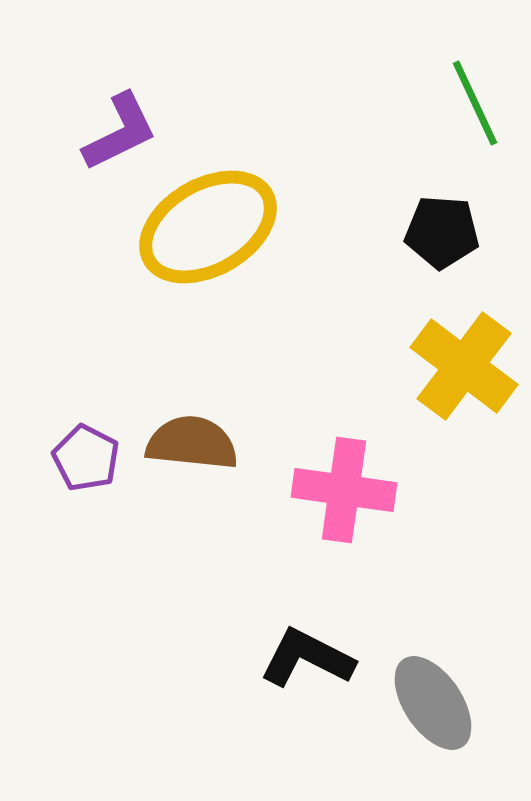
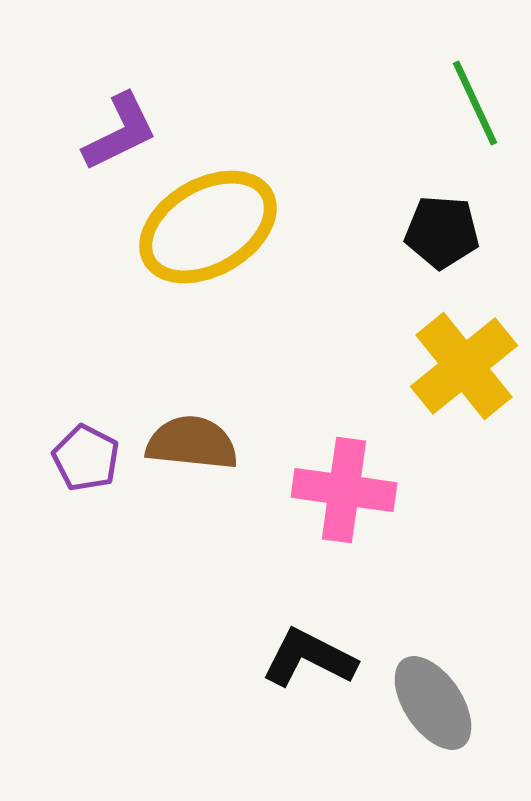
yellow cross: rotated 14 degrees clockwise
black L-shape: moved 2 px right
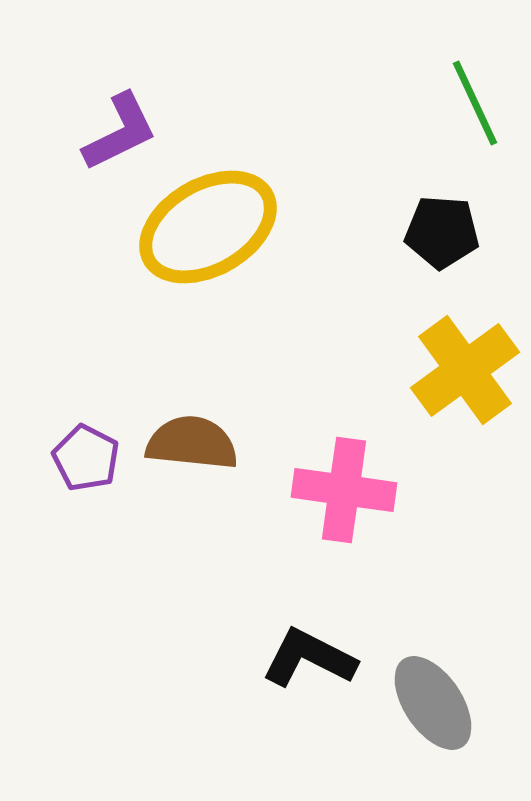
yellow cross: moved 1 px right, 4 px down; rotated 3 degrees clockwise
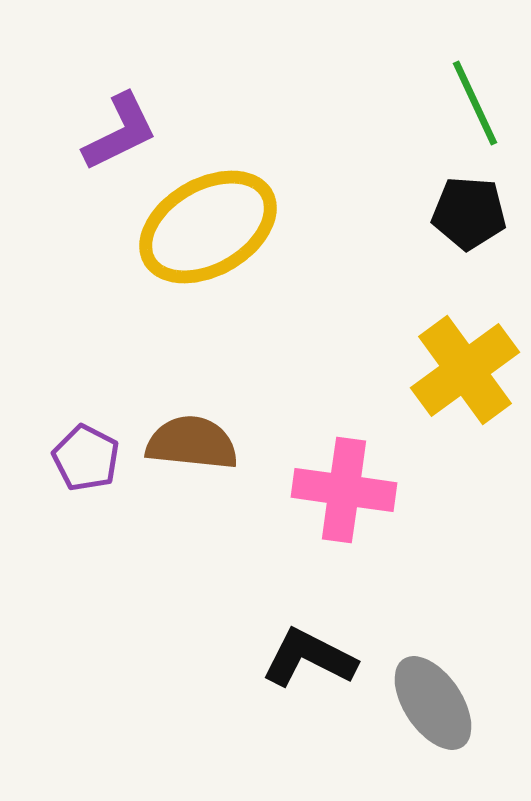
black pentagon: moved 27 px right, 19 px up
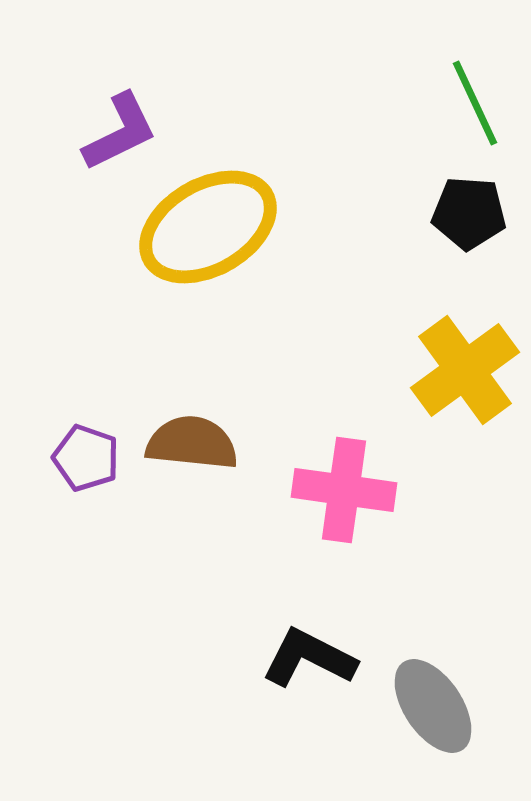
purple pentagon: rotated 8 degrees counterclockwise
gray ellipse: moved 3 px down
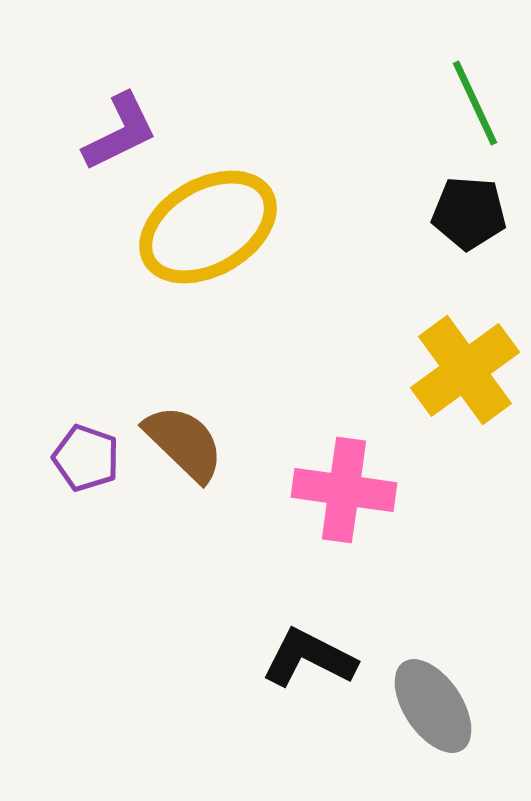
brown semicircle: moved 8 px left; rotated 38 degrees clockwise
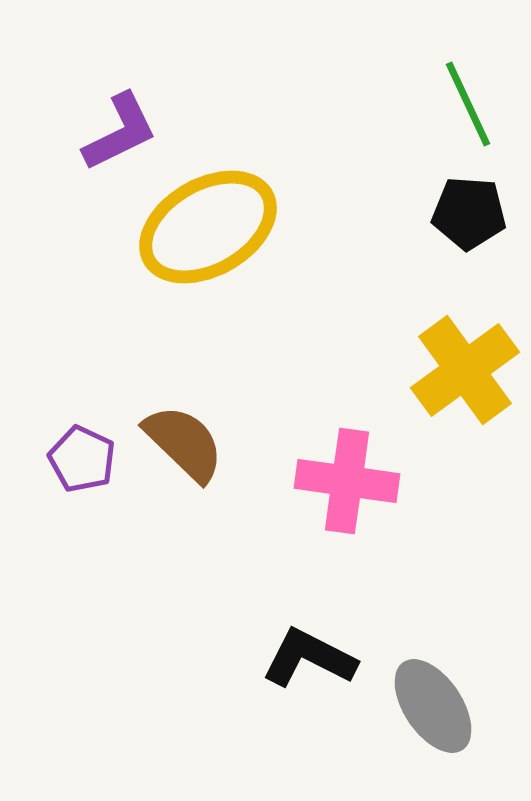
green line: moved 7 px left, 1 px down
purple pentagon: moved 4 px left, 1 px down; rotated 6 degrees clockwise
pink cross: moved 3 px right, 9 px up
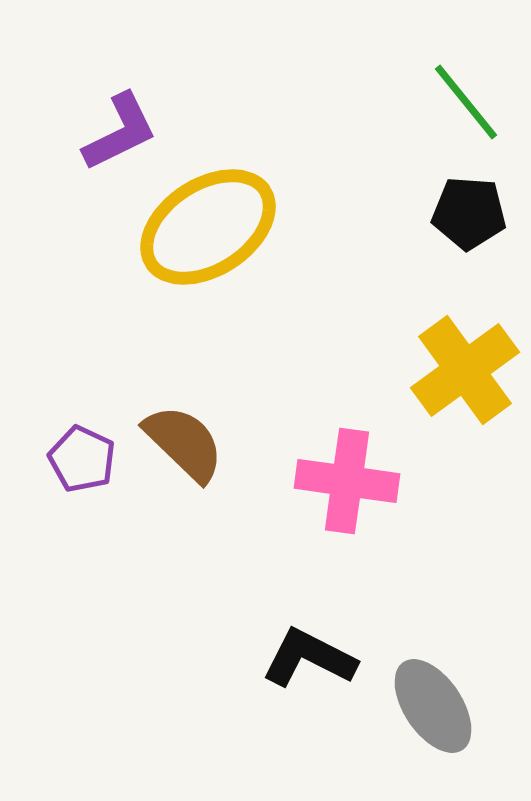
green line: moved 2 px left, 2 px up; rotated 14 degrees counterclockwise
yellow ellipse: rotated 3 degrees counterclockwise
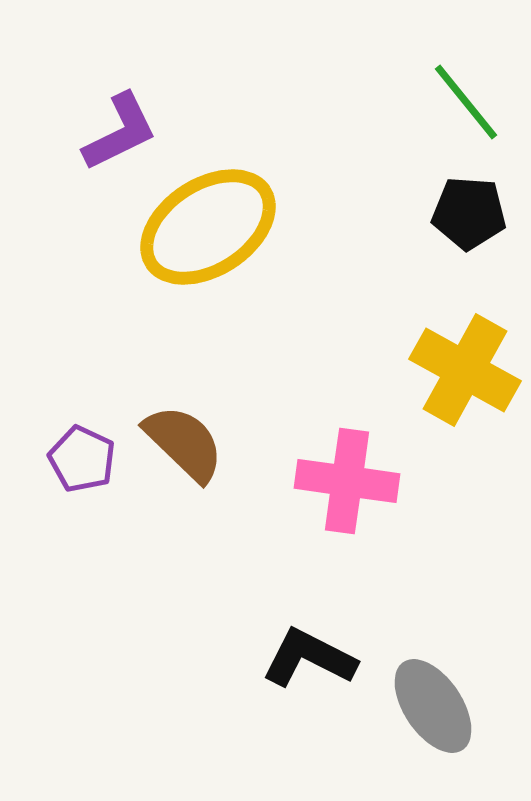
yellow cross: rotated 25 degrees counterclockwise
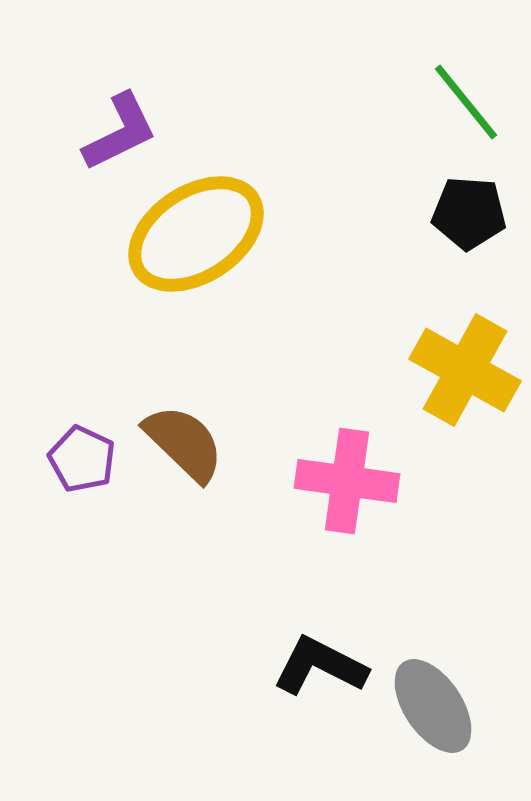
yellow ellipse: moved 12 px left, 7 px down
black L-shape: moved 11 px right, 8 px down
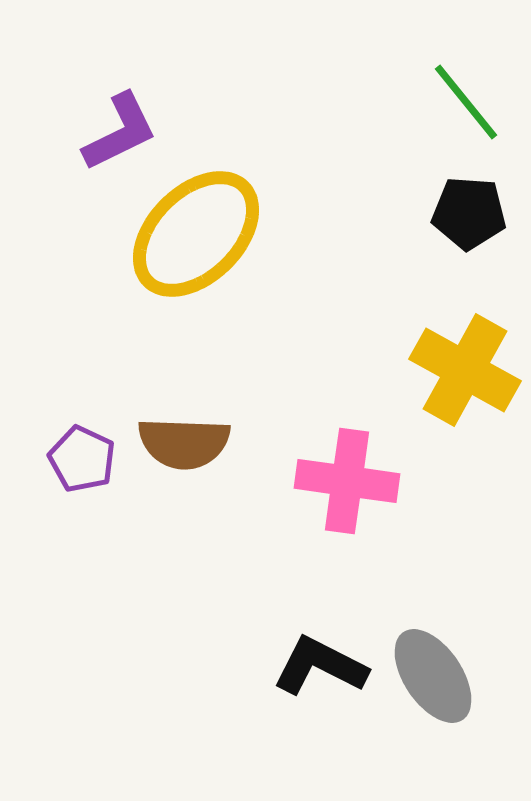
yellow ellipse: rotated 12 degrees counterclockwise
brown semicircle: rotated 138 degrees clockwise
gray ellipse: moved 30 px up
